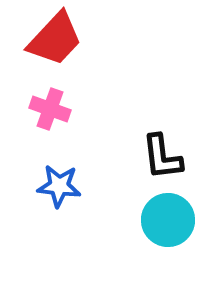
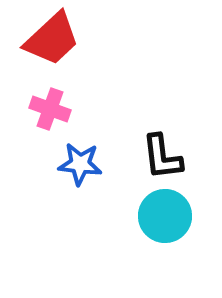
red trapezoid: moved 3 px left; rotated 4 degrees clockwise
blue star: moved 21 px right, 22 px up
cyan circle: moved 3 px left, 4 px up
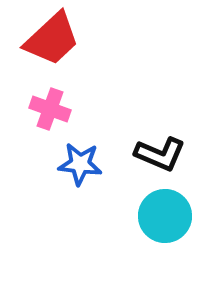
black L-shape: moved 2 px left, 3 px up; rotated 60 degrees counterclockwise
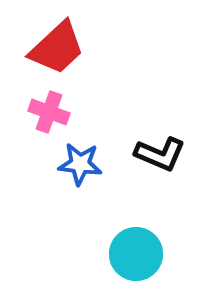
red trapezoid: moved 5 px right, 9 px down
pink cross: moved 1 px left, 3 px down
cyan circle: moved 29 px left, 38 px down
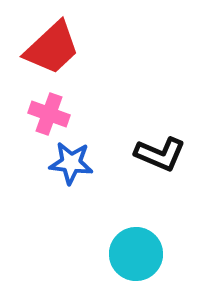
red trapezoid: moved 5 px left
pink cross: moved 2 px down
blue star: moved 9 px left, 1 px up
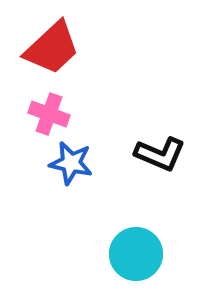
blue star: rotated 6 degrees clockwise
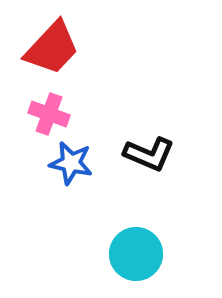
red trapezoid: rotated 4 degrees counterclockwise
black L-shape: moved 11 px left
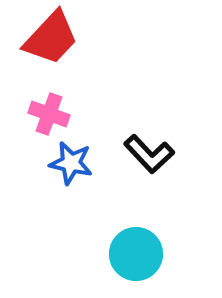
red trapezoid: moved 1 px left, 10 px up
black L-shape: rotated 24 degrees clockwise
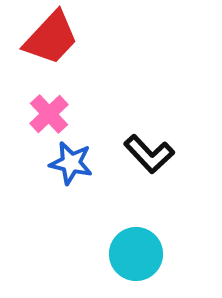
pink cross: rotated 27 degrees clockwise
